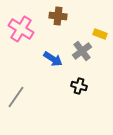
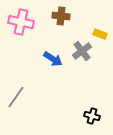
brown cross: moved 3 px right
pink cross: moved 7 px up; rotated 20 degrees counterclockwise
black cross: moved 13 px right, 30 px down
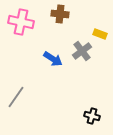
brown cross: moved 1 px left, 2 px up
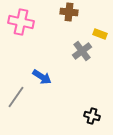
brown cross: moved 9 px right, 2 px up
blue arrow: moved 11 px left, 18 px down
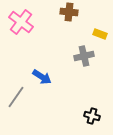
pink cross: rotated 25 degrees clockwise
gray cross: moved 2 px right, 5 px down; rotated 24 degrees clockwise
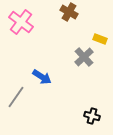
brown cross: rotated 24 degrees clockwise
yellow rectangle: moved 5 px down
gray cross: moved 1 px down; rotated 30 degrees counterclockwise
